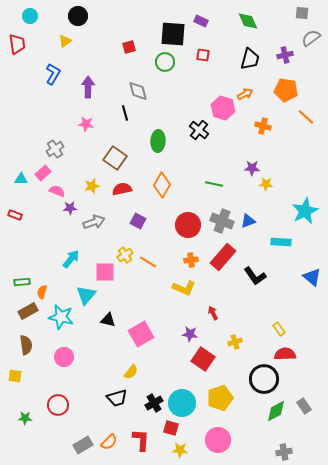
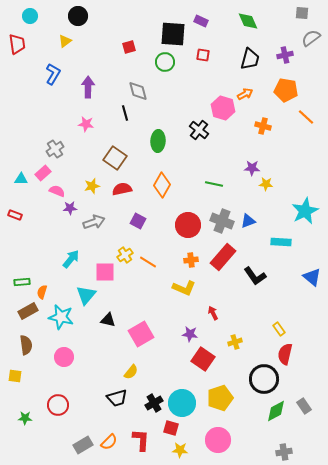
red semicircle at (285, 354): rotated 75 degrees counterclockwise
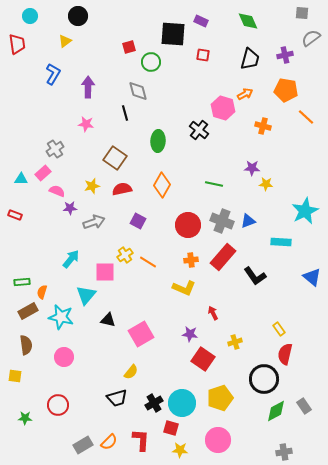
green circle at (165, 62): moved 14 px left
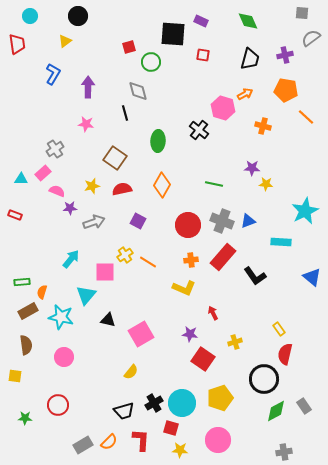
black trapezoid at (117, 398): moved 7 px right, 13 px down
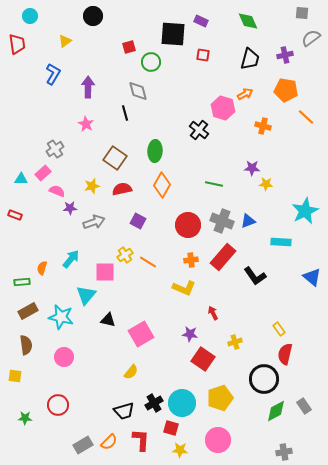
black circle at (78, 16): moved 15 px right
pink star at (86, 124): rotated 21 degrees clockwise
green ellipse at (158, 141): moved 3 px left, 10 px down
orange semicircle at (42, 292): moved 24 px up
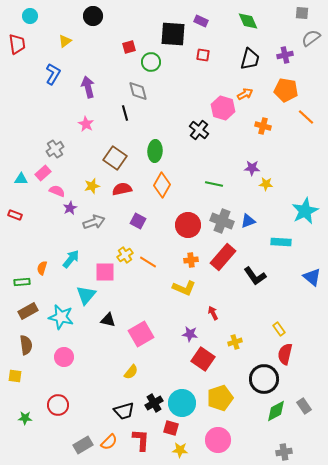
purple arrow at (88, 87): rotated 15 degrees counterclockwise
purple star at (70, 208): rotated 24 degrees counterclockwise
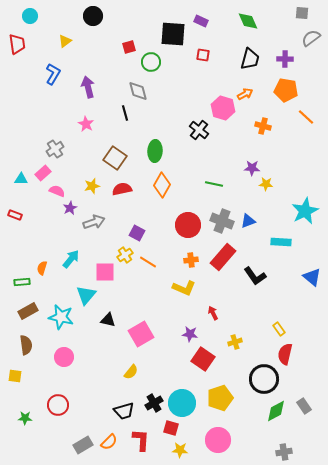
purple cross at (285, 55): moved 4 px down; rotated 14 degrees clockwise
purple square at (138, 221): moved 1 px left, 12 px down
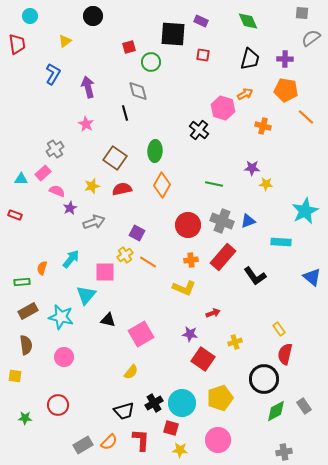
red arrow at (213, 313): rotated 96 degrees clockwise
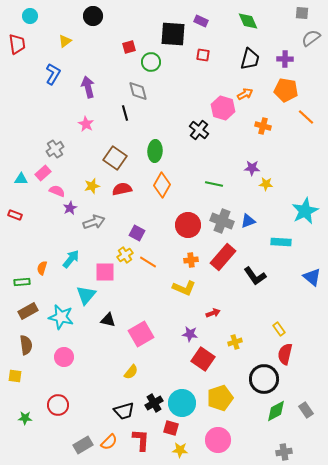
gray rectangle at (304, 406): moved 2 px right, 4 px down
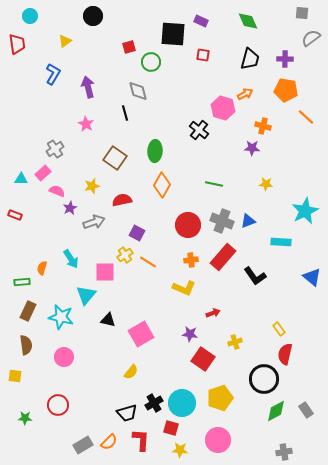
purple star at (252, 168): moved 20 px up
red semicircle at (122, 189): moved 11 px down
cyan arrow at (71, 259): rotated 108 degrees clockwise
brown rectangle at (28, 311): rotated 36 degrees counterclockwise
black trapezoid at (124, 411): moved 3 px right, 2 px down
